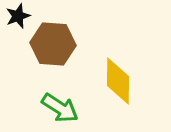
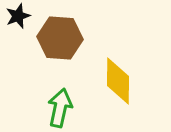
brown hexagon: moved 7 px right, 6 px up
green arrow: rotated 111 degrees counterclockwise
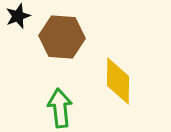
brown hexagon: moved 2 px right, 1 px up
green arrow: rotated 18 degrees counterclockwise
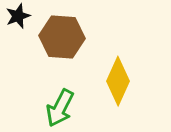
yellow diamond: rotated 24 degrees clockwise
green arrow: rotated 147 degrees counterclockwise
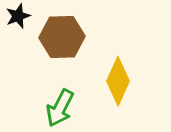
brown hexagon: rotated 6 degrees counterclockwise
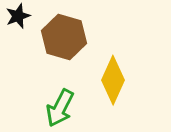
brown hexagon: moved 2 px right; rotated 18 degrees clockwise
yellow diamond: moved 5 px left, 1 px up
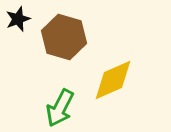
black star: moved 3 px down
yellow diamond: rotated 42 degrees clockwise
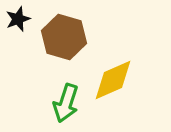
green arrow: moved 6 px right, 5 px up; rotated 9 degrees counterclockwise
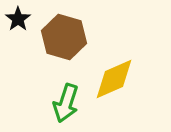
black star: rotated 15 degrees counterclockwise
yellow diamond: moved 1 px right, 1 px up
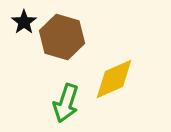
black star: moved 6 px right, 3 px down
brown hexagon: moved 2 px left
